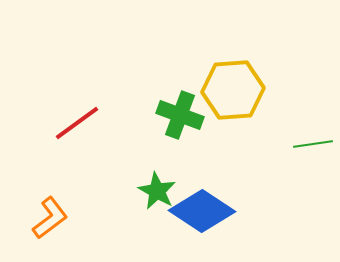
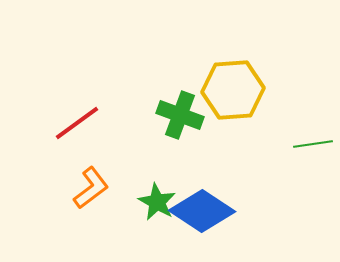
green star: moved 11 px down
orange L-shape: moved 41 px right, 30 px up
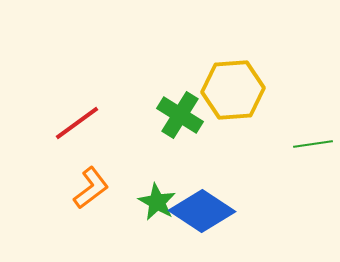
green cross: rotated 12 degrees clockwise
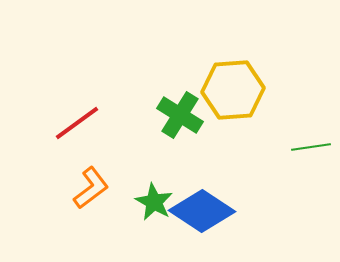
green line: moved 2 px left, 3 px down
green star: moved 3 px left
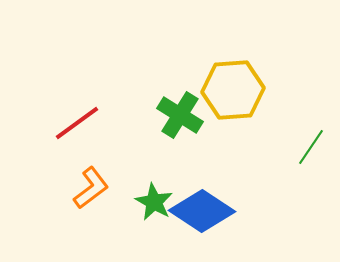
green line: rotated 48 degrees counterclockwise
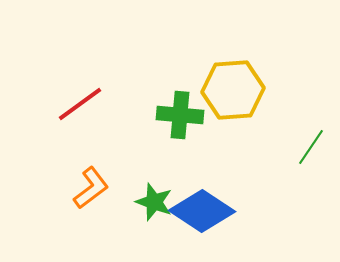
green cross: rotated 27 degrees counterclockwise
red line: moved 3 px right, 19 px up
green star: rotated 9 degrees counterclockwise
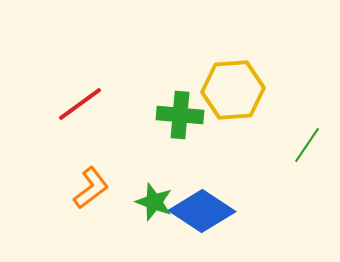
green line: moved 4 px left, 2 px up
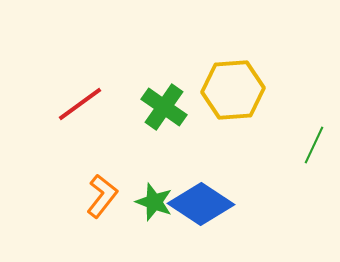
green cross: moved 16 px left, 8 px up; rotated 30 degrees clockwise
green line: moved 7 px right; rotated 9 degrees counterclockwise
orange L-shape: moved 11 px right, 8 px down; rotated 15 degrees counterclockwise
blue diamond: moved 1 px left, 7 px up
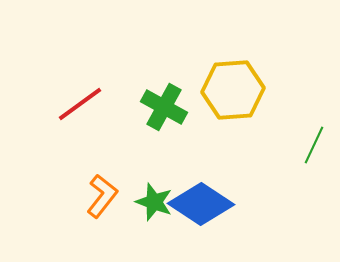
green cross: rotated 6 degrees counterclockwise
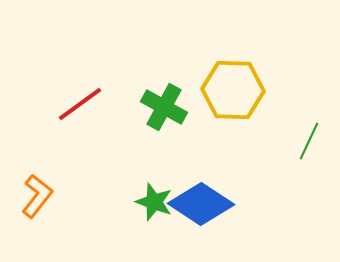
yellow hexagon: rotated 6 degrees clockwise
green line: moved 5 px left, 4 px up
orange L-shape: moved 65 px left
